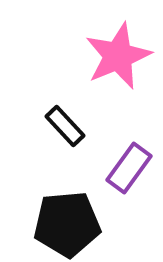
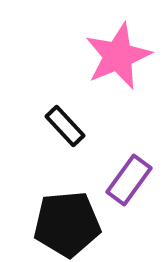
purple rectangle: moved 12 px down
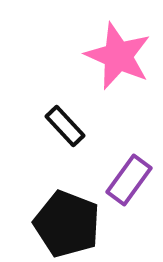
pink star: rotated 26 degrees counterclockwise
black pentagon: rotated 26 degrees clockwise
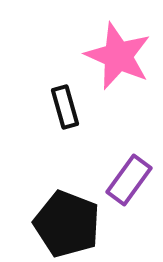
black rectangle: moved 19 px up; rotated 27 degrees clockwise
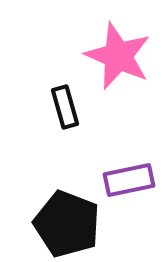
purple rectangle: rotated 42 degrees clockwise
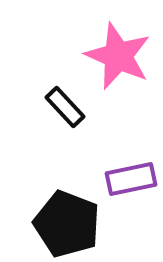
black rectangle: rotated 27 degrees counterclockwise
purple rectangle: moved 2 px right, 1 px up
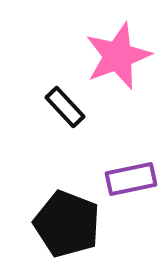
pink star: rotated 28 degrees clockwise
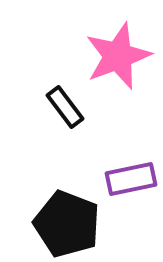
black rectangle: rotated 6 degrees clockwise
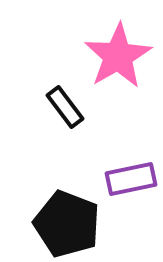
pink star: rotated 10 degrees counterclockwise
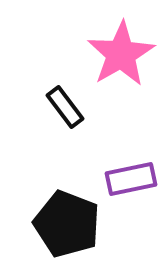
pink star: moved 3 px right, 2 px up
